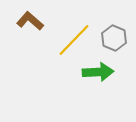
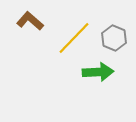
yellow line: moved 2 px up
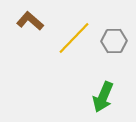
gray hexagon: moved 3 px down; rotated 25 degrees counterclockwise
green arrow: moved 5 px right, 25 px down; rotated 116 degrees clockwise
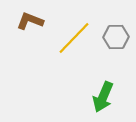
brown L-shape: rotated 20 degrees counterclockwise
gray hexagon: moved 2 px right, 4 px up
